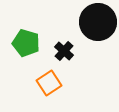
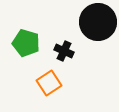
black cross: rotated 18 degrees counterclockwise
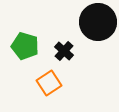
green pentagon: moved 1 px left, 3 px down
black cross: rotated 18 degrees clockwise
